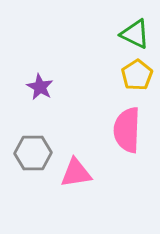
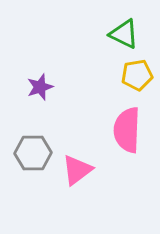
green triangle: moved 11 px left
yellow pentagon: rotated 24 degrees clockwise
purple star: rotated 24 degrees clockwise
pink triangle: moved 1 px right, 3 px up; rotated 28 degrees counterclockwise
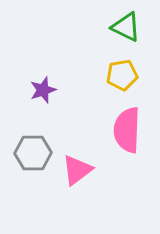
green triangle: moved 2 px right, 7 px up
yellow pentagon: moved 15 px left
purple star: moved 3 px right, 3 px down
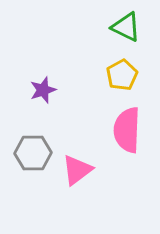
yellow pentagon: rotated 20 degrees counterclockwise
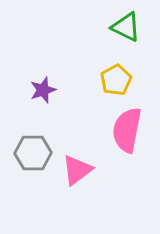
yellow pentagon: moved 6 px left, 5 px down
pink semicircle: rotated 9 degrees clockwise
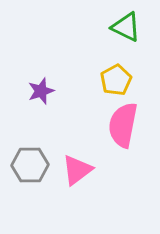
purple star: moved 2 px left, 1 px down
pink semicircle: moved 4 px left, 5 px up
gray hexagon: moved 3 px left, 12 px down
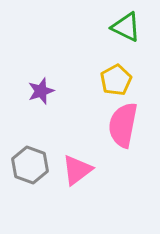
gray hexagon: rotated 21 degrees clockwise
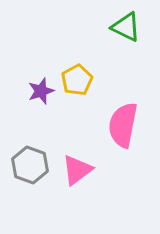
yellow pentagon: moved 39 px left
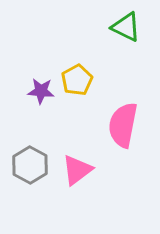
purple star: rotated 24 degrees clockwise
gray hexagon: rotated 9 degrees clockwise
